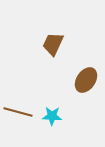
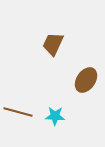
cyan star: moved 3 px right
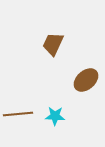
brown ellipse: rotated 15 degrees clockwise
brown line: moved 2 px down; rotated 20 degrees counterclockwise
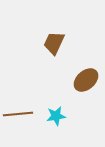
brown trapezoid: moved 1 px right, 1 px up
cyan star: moved 1 px right; rotated 12 degrees counterclockwise
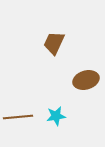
brown ellipse: rotated 25 degrees clockwise
brown line: moved 3 px down
